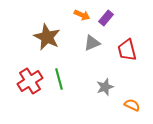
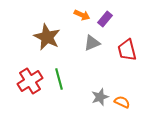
purple rectangle: moved 1 px left, 1 px down
gray star: moved 5 px left, 10 px down
orange semicircle: moved 10 px left, 3 px up
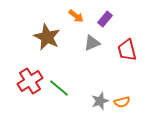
orange arrow: moved 6 px left, 1 px down; rotated 14 degrees clockwise
green line: moved 9 px down; rotated 35 degrees counterclockwise
gray star: moved 4 px down
orange semicircle: rotated 140 degrees clockwise
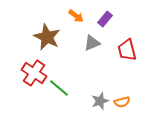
red cross: moved 4 px right, 8 px up; rotated 25 degrees counterclockwise
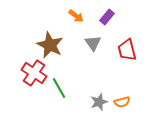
purple rectangle: moved 2 px right, 2 px up
brown star: moved 3 px right, 8 px down
gray triangle: moved 1 px right; rotated 42 degrees counterclockwise
green line: rotated 20 degrees clockwise
gray star: moved 1 px left, 1 px down
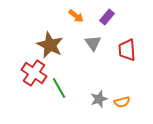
red trapezoid: rotated 10 degrees clockwise
gray star: moved 3 px up
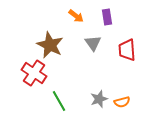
purple rectangle: rotated 49 degrees counterclockwise
green line: moved 13 px down
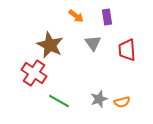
green line: rotated 30 degrees counterclockwise
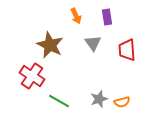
orange arrow: rotated 28 degrees clockwise
red cross: moved 2 px left, 3 px down
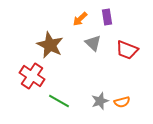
orange arrow: moved 4 px right, 3 px down; rotated 70 degrees clockwise
gray triangle: rotated 12 degrees counterclockwise
red trapezoid: rotated 65 degrees counterclockwise
gray star: moved 1 px right, 2 px down
